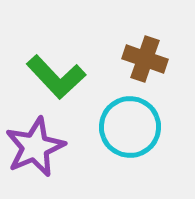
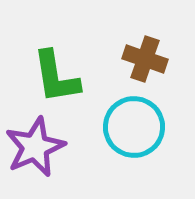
green L-shape: rotated 34 degrees clockwise
cyan circle: moved 4 px right
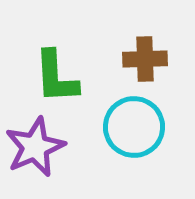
brown cross: rotated 21 degrees counterclockwise
green L-shape: rotated 6 degrees clockwise
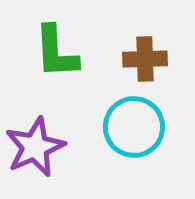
green L-shape: moved 25 px up
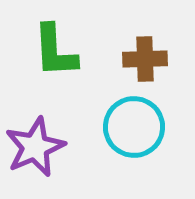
green L-shape: moved 1 px left, 1 px up
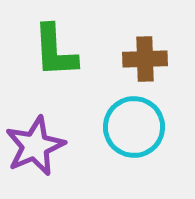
purple star: moved 1 px up
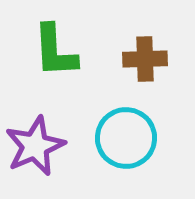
cyan circle: moved 8 px left, 11 px down
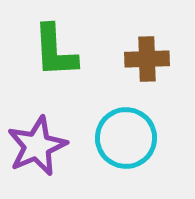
brown cross: moved 2 px right
purple star: moved 2 px right
